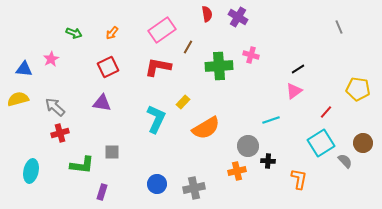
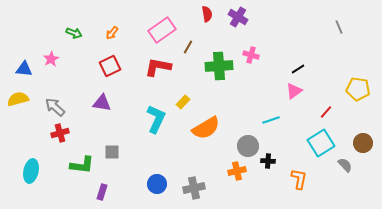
red square: moved 2 px right, 1 px up
gray semicircle: moved 4 px down
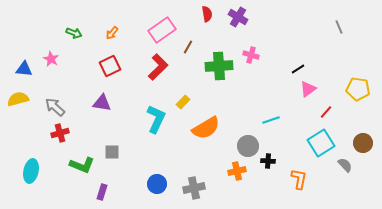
pink star: rotated 14 degrees counterclockwise
red L-shape: rotated 124 degrees clockwise
pink triangle: moved 14 px right, 2 px up
green L-shape: rotated 15 degrees clockwise
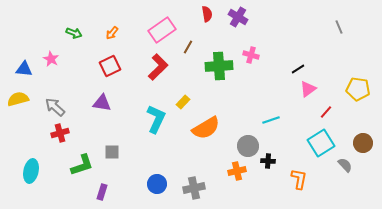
green L-shape: rotated 40 degrees counterclockwise
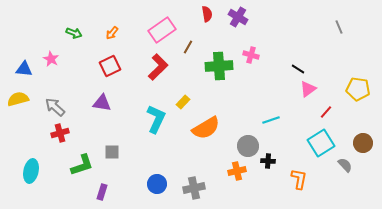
black line: rotated 64 degrees clockwise
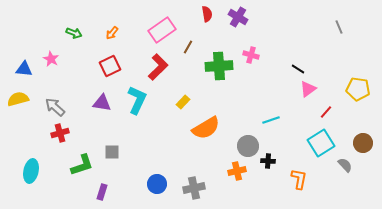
cyan L-shape: moved 19 px left, 19 px up
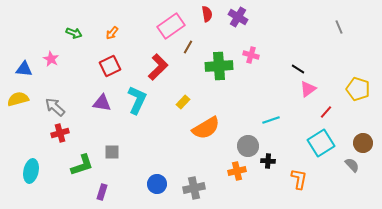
pink rectangle: moved 9 px right, 4 px up
yellow pentagon: rotated 10 degrees clockwise
gray semicircle: moved 7 px right
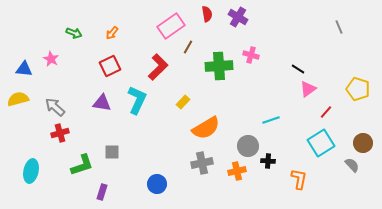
gray cross: moved 8 px right, 25 px up
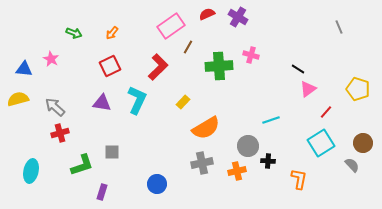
red semicircle: rotated 105 degrees counterclockwise
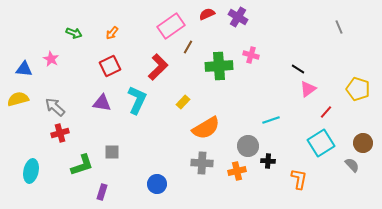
gray cross: rotated 15 degrees clockwise
